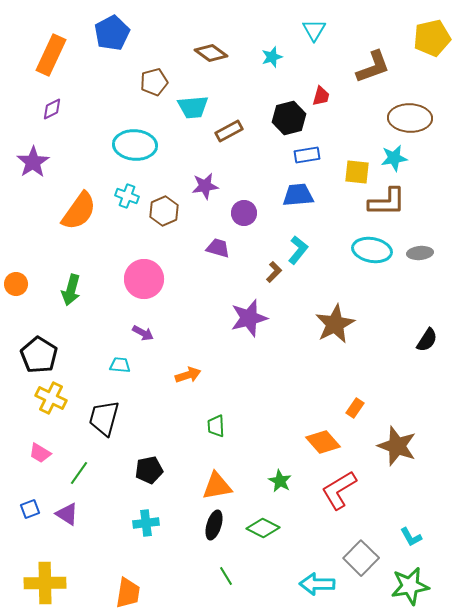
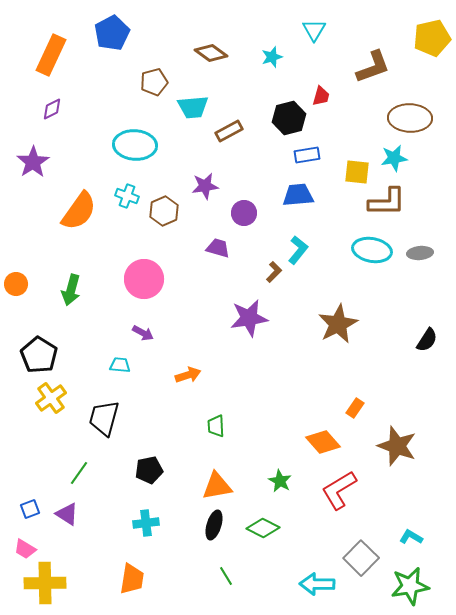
purple star at (249, 318): rotated 6 degrees clockwise
brown star at (335, 324): moved 3 px right
yellow cross at (51, 398): rotated 28 degrees clockwise
pink trapezoid at (40, 453): moved 15 px left, 96 px down
cyan L-shape at (411, 537): rotated 150 degrees clockwise
orange trapezoid at (128, 593): moved 4 px right, 14 px up
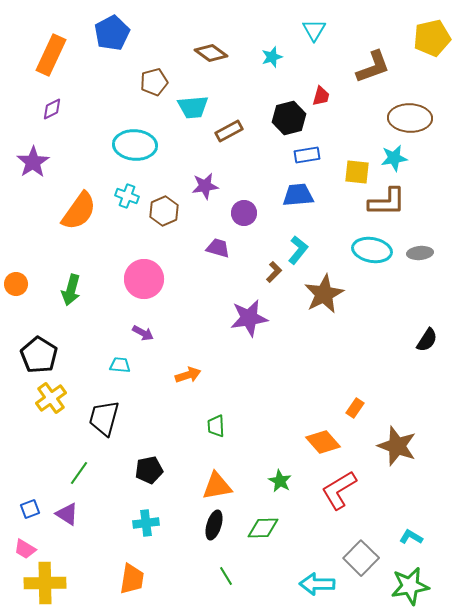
brown star at (338, 324): moved 14 px left, 30 px up
green diamond at (263, 528): rotated 28 degrees counterclockwise
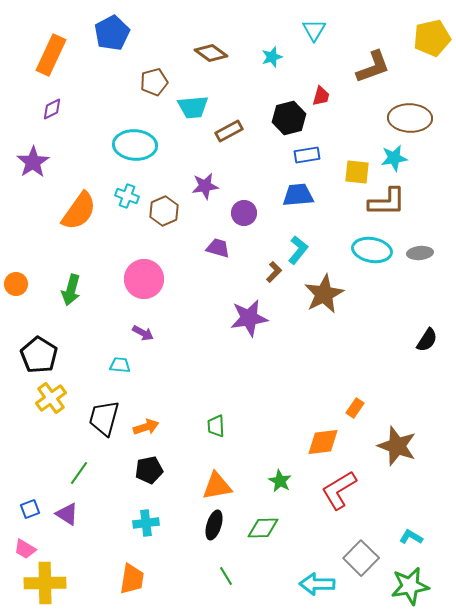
orange arrow at (188, 375): moved 42 px left, 52 px down
orange diamond at (323, 442): rotated 56 degrees counterclockwise
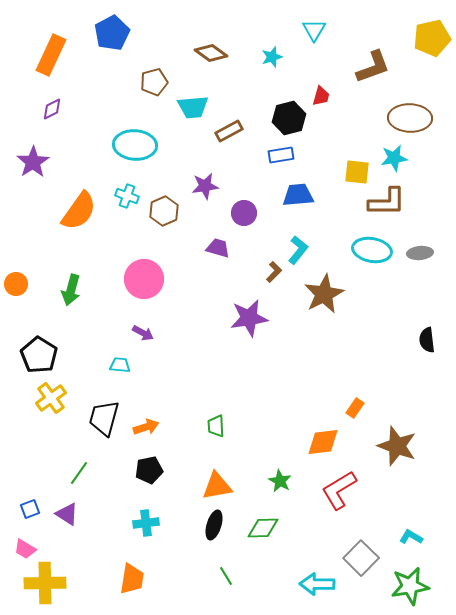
blue rectangle at (307, 155): moved 26 px left
black semicircle at (427, 340): rotated 140 degrees clockwise
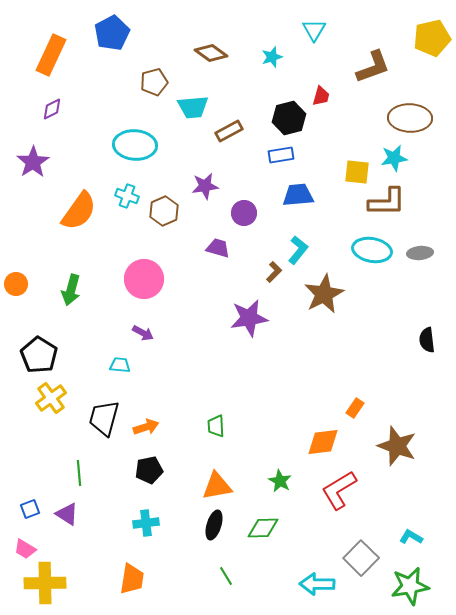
green line at (79, 473): rotated 40 degrees counterclockwise
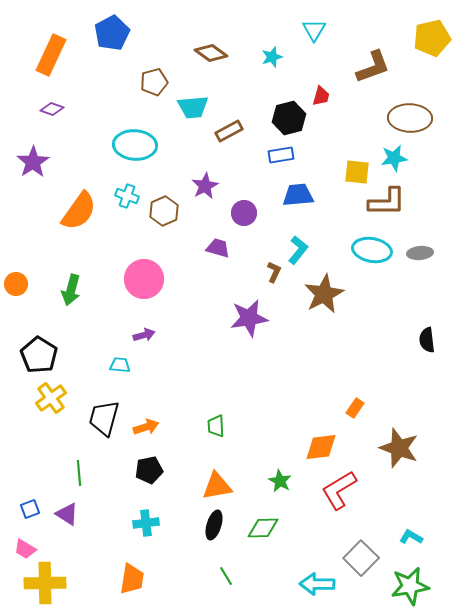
purple diamond at (52, 109): rotated 45 degrees clockwise
purple star at (205, 186): rotated 20 degrees counterclockwise
brown L-shape at (274, 272): rotated 20 degrees counterclockwise
purple arrow at (143, 333): moved 1 px right, 2 px down; rotated 45 degrees counterclockwise
orange diamond at (323, 442): moved 2 px left, 5 px down
brown star at (397, 446): moved 2 px right, 2 px down
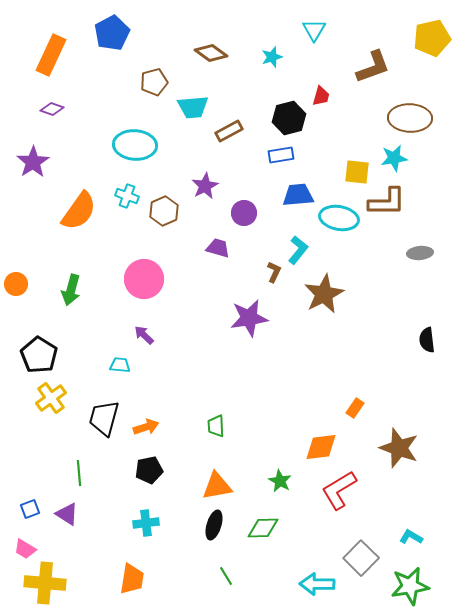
cyan ellipse at (372, 250): moved 33 px left, 32 px up
purple arrow at (144, 335): rotated 120 degrees counterclockwise
yellow cross at (45, 583): rotated 6 degrees clockwise
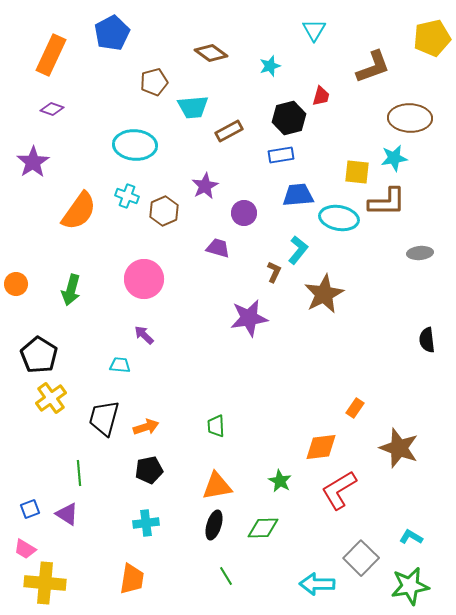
cyan star at (272, 57): moved 2 px left, 9 px down
